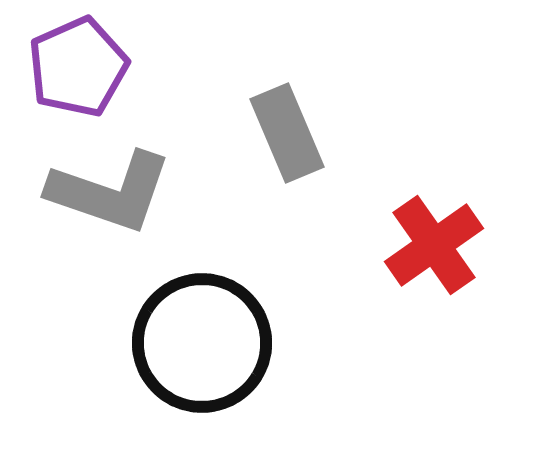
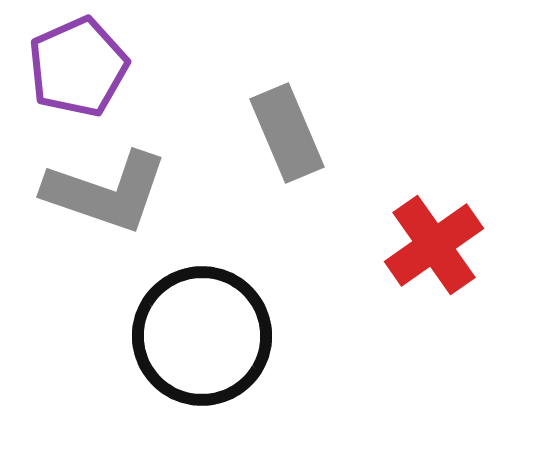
gray L-shape: moved 4 px left
black circle: moved 7 px up
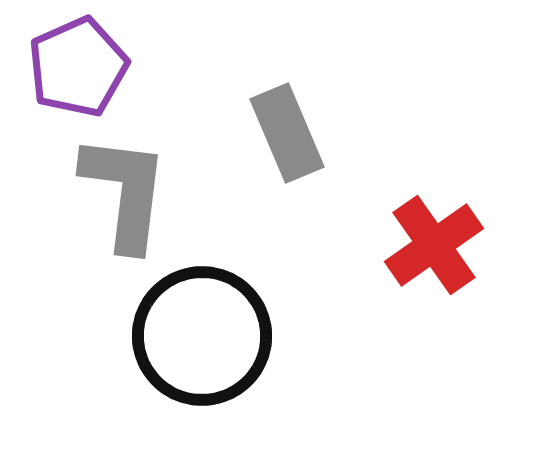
gray L-shape: moved 19 px right; rotated 102 degrees counterclockwise
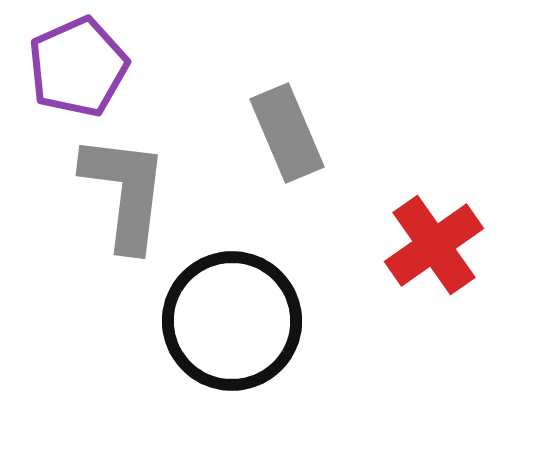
black circle: moved 30 px right, 15 px up
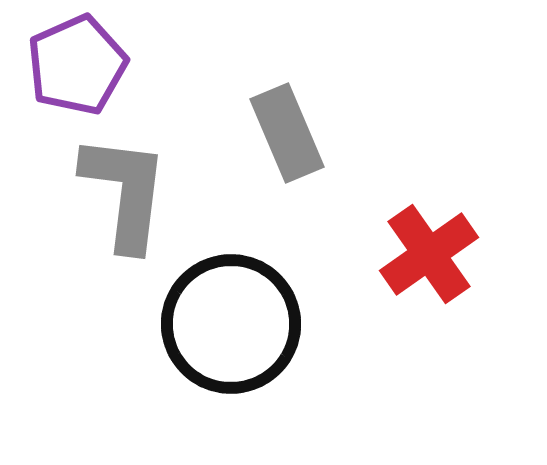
purple pentagon: moved 1 px left, 2 px up
red cross: moved 5 px left, 9 px down
black circle: moved 1 px left, 3 px down
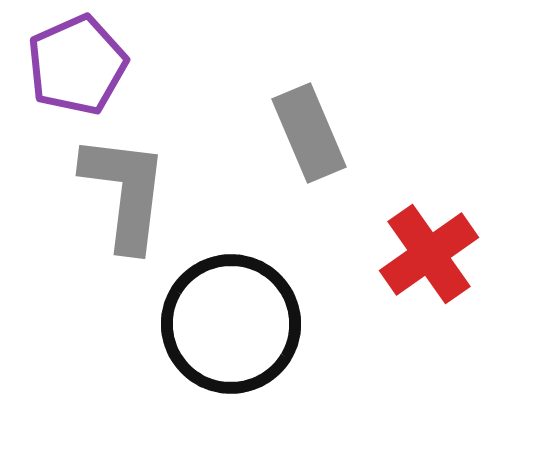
gray rectangle: moved 22 px right
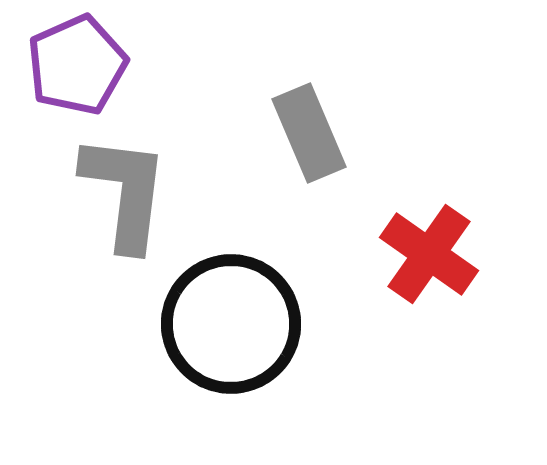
red cross: rotated 20 degrees counterclockwise
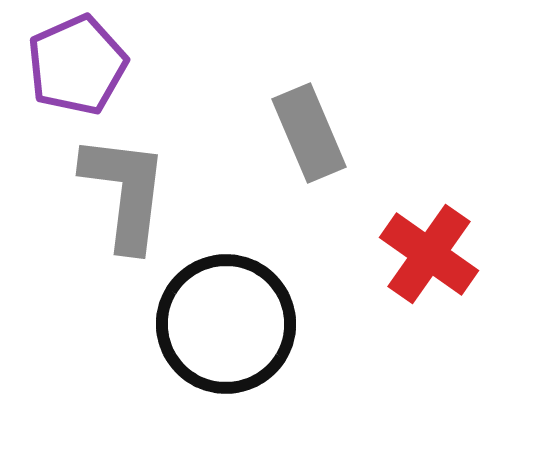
black circle: moved 5 px left
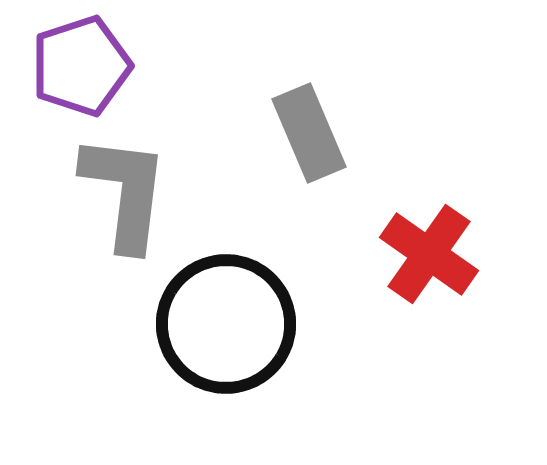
purple pentagon: moved 4 px right, 1 px down; rotated 6 degrees clockwise
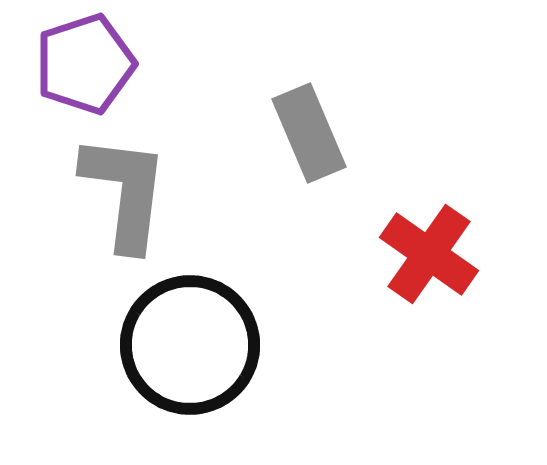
purple pentagon: moved 4 px right, 2 px up
black circle: moved 36 px left, 21 px down
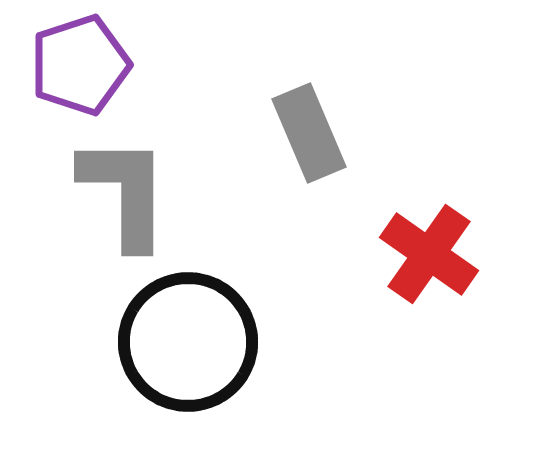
purple pentagon: moved 5 px left, 1 px down
gray L-shape: rotated 7 degrees counterclockwise
black circle: moved 2 px left, 3 px up
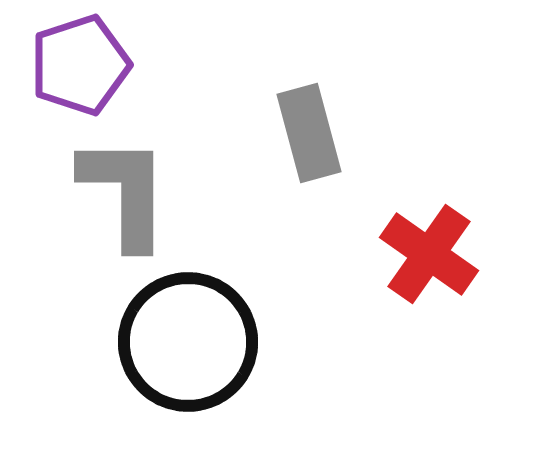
gray rectangle: rotated 8 degrees clockwise
